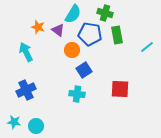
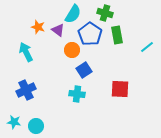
blue pentagon: rotated 25 degrees clockwise
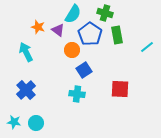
blue cross: rotated 18 degrees counterclockwise
cyan circle: moved 3 px up
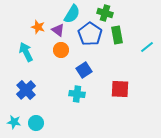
cyan semicircle: moved 1 px left
orange circle: moved 11 px left
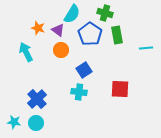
orange star: moved 1 px down
cyan line: moved 1 px left, 1 px down; rotated 32 degrees clockwise
blue cross: moved 11 px right, 9 px down
cyan cross: moved 2 px right, 2 px up
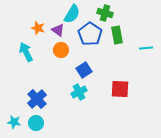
cyan cross: rotated 35 degrees counterclockwise
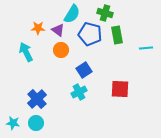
orange star: rotated 16 degrees counterclockwise
blue pentagon: rotated 20 degrees counterclockwise
cyan star: moved 1 px left, 1 px down
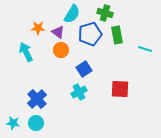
purple triangle: moved 2 px down
blue pentagon: rotated 30 degrees counterclockwise
cyan line: moved 1 px left, 1 px down; rotated 24 degrees clockwise
blue square: moved 1 px up
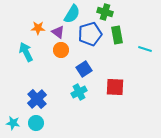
green cross: moved 1 px up
red square: moved 5 px left, 2 px up
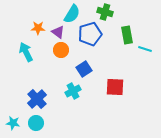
green rectangle: moved 10 px right
cyan cross: moved 6 px left, 1 px up
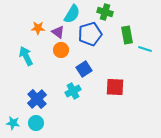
cyan arrow: moved 4 px down
